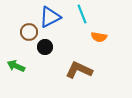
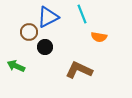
blue triangle: moved 2 px left
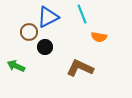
brown L-shape: moved 1 px right, 2 px up
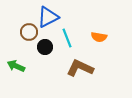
cyan line: moved 15 px left, 24 px down
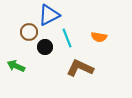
blue triangle: moved 1 px right, 2 px up
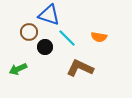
blue triangle: rotated 45 degrees clockwise
cyan line: rotated 24 degrees counterclockwise
green arrow: moved 2 px right, 3 px down; rotated 48 degrees counterclockwise
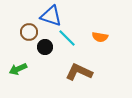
blue triangle: moved 2 px right, 1 px down
orange semicircle: moved 1 px right
brown L-shape: moved 1 px left, 4 px down
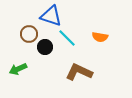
brown circle: moved 2 px down
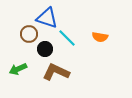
blue triangle: moved 4 px left, 2 px down
black circle: moved 2 px down
brown L-shape: moved 23 px left
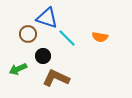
brown circle: moved 1 px left
black circle: moved 2 px left, 7 px down
brown L-shape: moved 6 px down
